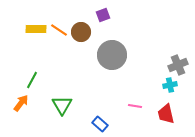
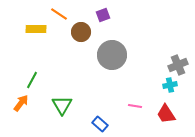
orange line: moved 16 px up
red trapezoid: rotated 20 degrees counterclockwise
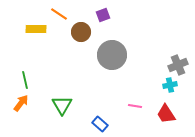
green line: moved 7 px left; rotated 42 degrees counterclockwise
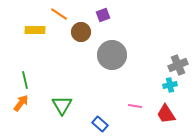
yellow rectangle: moved 1 px left, 1 px down
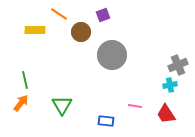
blue rectangle: moved 6 px right, 3 px up; rotated 35 degrees counterclockwise
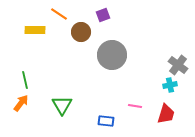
gray cross: rotated 30 degrees counterclockwise
red trapezoid: rotated 130 degrees counterclockwise
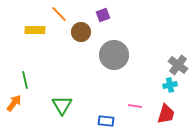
orange line: rotated 12 degrees clockwise
gray circle: moved 2 px right
orange arrow: moved 7 px left
